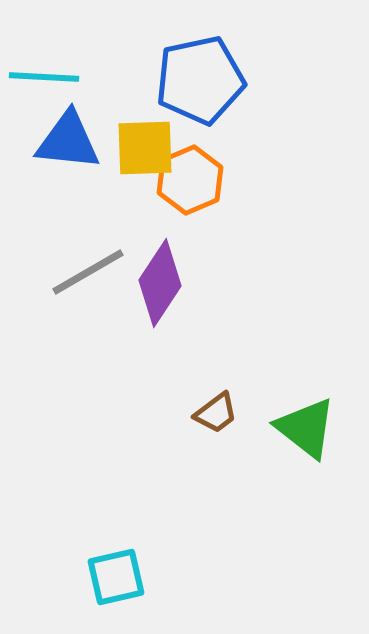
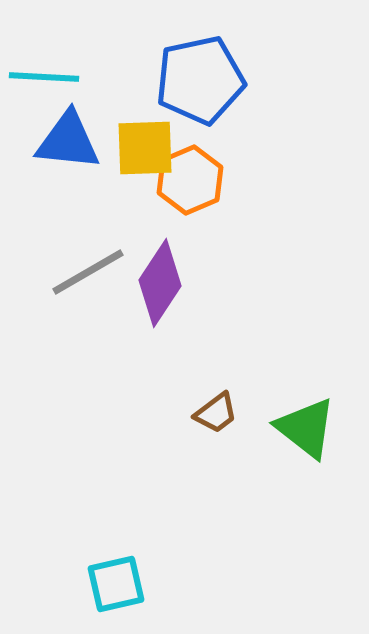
cyan square: moved 7 px down
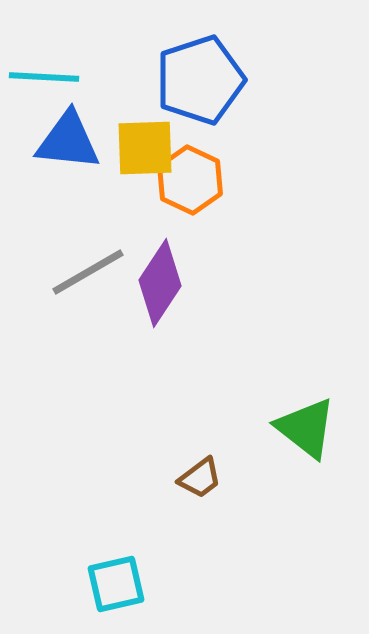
blue pentagon: rotated 6 degrees counterclockwise
orange hexagon: rotated 12 degrees counterclockwise
brown trapezoid: moved 16 px left, 65 px down
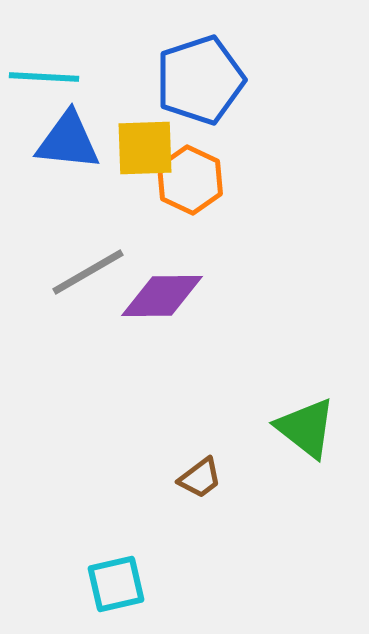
purple diamond: moved 2 px right, 13 px down; rotated 56 degrees clockwise
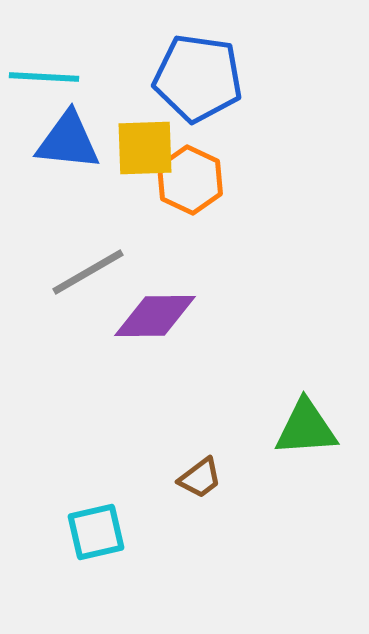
blue pentagon: moved 2 px left, 2 px up; rotated 26 degrees clockwise
purple diamond: moved 7 px left, 20 px down
green triangle: rotated 42 degrees counterclockwise
cyan square: moved 20 px left, 52 px up
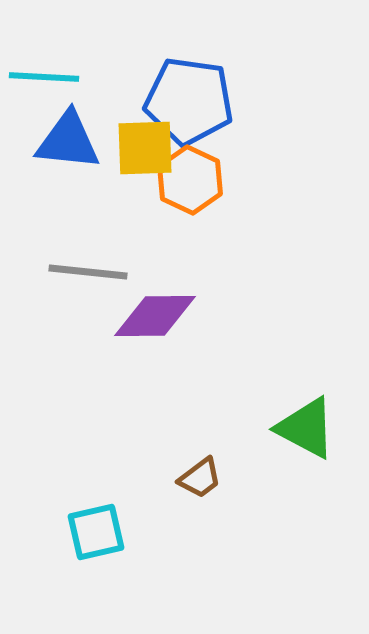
blue pentagon: moved 9 px left, 23 px down
gray line: rotated 36 degrees clockwise
green triangle: rotated 32 degrees clockwise
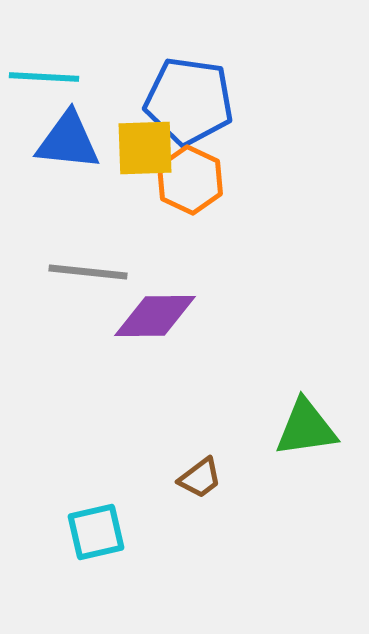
green triangle: rotated 36 degrees counterclockwise
